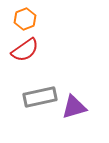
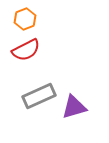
red semicircle: moved 1 px right; rotated 8 degrees clockwise
gray rectangle: moved 1 px left, 1 px up; rotated 12 degrees counterclockwise
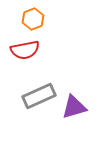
orange hexagon: moved 8 px right
red semicircle: moved 1 px left; rotated 16 degrees clockwise
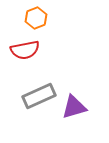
orange hexagon: moved 3 px right, 1 px up
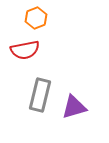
gray rectangle: moved 1 px right, 1 px up; rotated 52 degrees counterclockwise
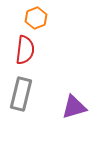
red semicircle: rotated 72 degrees counterclockwise
gray rectangle: moved 19 px left, 1 px up
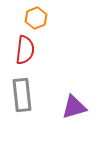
gray rectangle: moved 1 px right, 1 px down; rotated 20 degrees counterclockwise
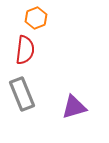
gray rectangle: moved 1 px up; rotated 16 degrees counterclockwise
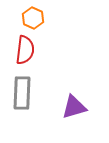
orange hexagon: moved 3 px left; rotated 15 degrees counterclockwise
gray rectangle: moved 1 px up; rotated 24 degrees clockwise
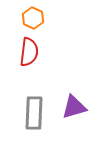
red semicircle: moved 4 px right, 2 px down
gray rectangle: moved 12 px right, 20 px down
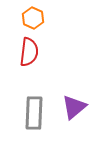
purple triangle: rotated 24 degrees counterclockwise
